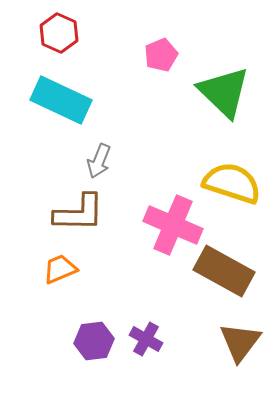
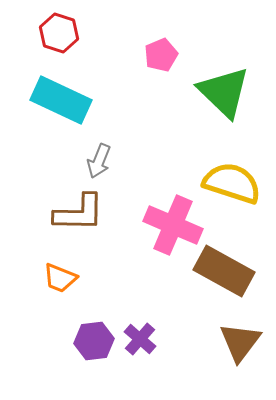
red hexagon: rotated 6 degrees counterclockwise
orange trapezoid: moved 9 px down; rotated 135 degrees counterclockwise
purple cross: moved 6 px left; rotated 12 degrees clockwise
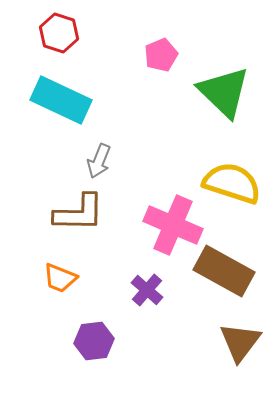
purple cross: moved 7 px right, 49 px up
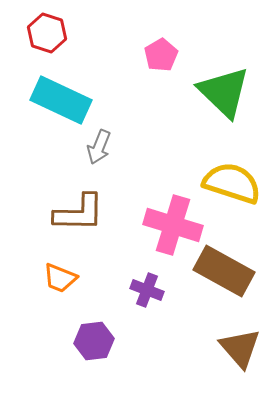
red hexagon: moved 12 px left
pink pentagon: rotated 8 degrees counterclockwise
gray arrow: moved 14 px up
pink cross: rotated 6 degrees counterclockwise
purple cross: rotated 20 degrees counterclockwise
brown triangle: moved 6 px down; rotated 18 degrees counterclockwise
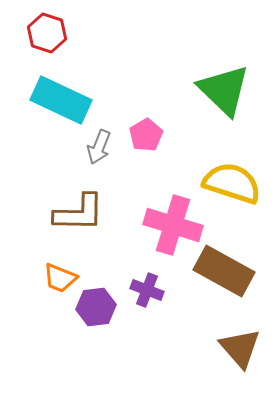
pink pentagon: moved 15 px left, 80 px down
green triangle: moved 2 px up
purple hexagon: moved 2 px right, 34 px up
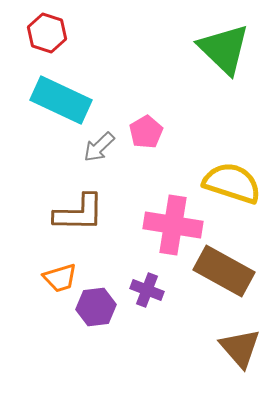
green triangle: moved 41 px up
pink pentagon: moved 3 px up
gray arrow: rotated 24 degrees clockwise
pink cross: rotated 8 degrees counterclockwise
orange trapezoid: rotated 39 degrees counterclockwise
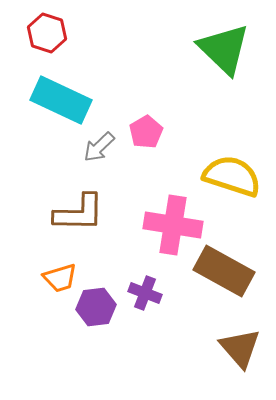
yellow semicircle: moved 7 px up
purple cross: moved 2 px left, 3 px down
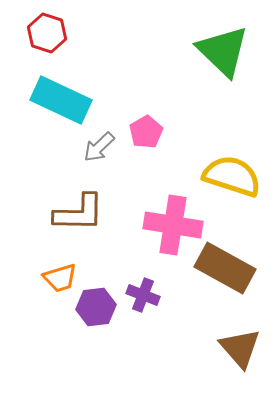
green triangle: moved 1 px left, 2 px down
brown rectangle: moved 1 px right, 3 px up
purple cross: moved 2 px left, 2 px down
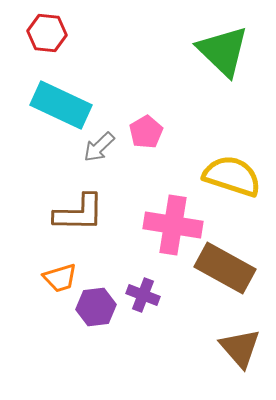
red hexagon: rotated 12 degrees counterclockwise
cyan rectangle: moved 5 px down
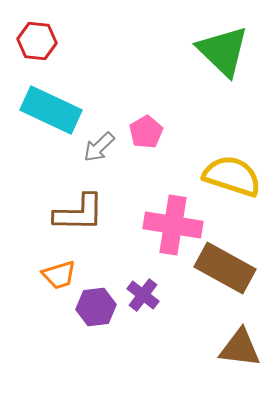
red hexagon: moved 10 px left, 8 px down
cyan rectangle: moved 10 px left, 5 px down
orange trapezoid: moved 1 px left, 3 px up
purple cross: rotated 16 degrees clockwise
brown triangle: rotated 42 degrees counterclockwise
